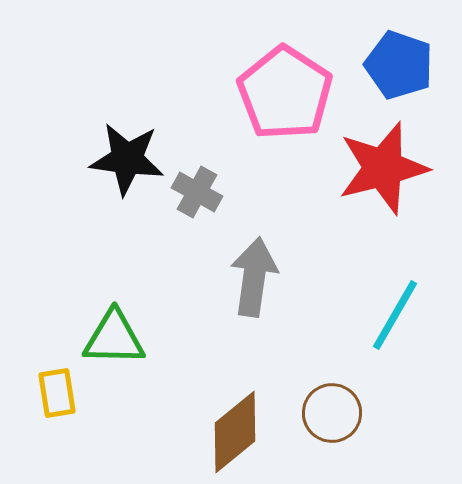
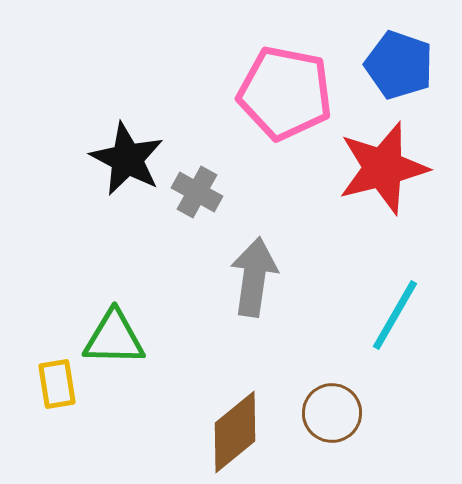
pink pentagon: rotated 22 degrees counterclockwise
black star: rotated 20 degrees clockwise
yellow rectangle: moved 9 px up
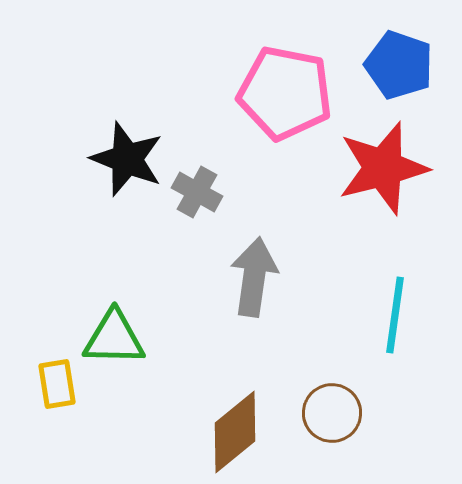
black star: rotated 6 degrees counterclockwise
cyan line: rotated 22 degrees counterclockwise
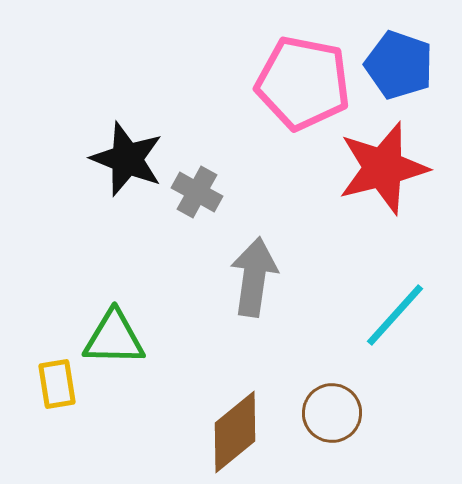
pink pentagon: moved 18 px right, 10 px up
cyan line: rotated 34 degrees clockwise
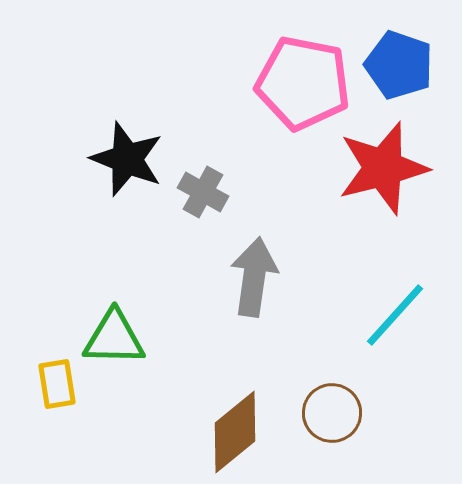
gray cross: moved 6 px right
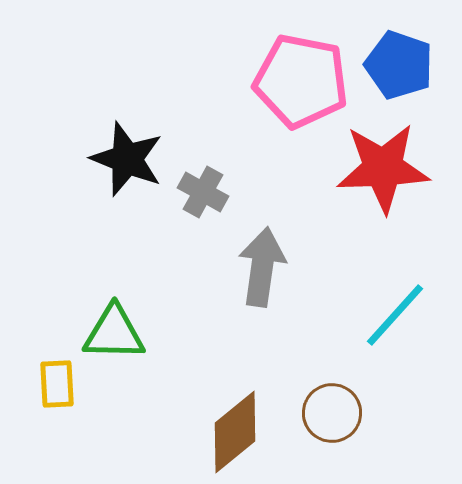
pink pentagon: moved 2 px left, 2 px up
red star: rotated 12 degrees clockwise
gray arrow: moved 8 px right, 10 px up
green triangle: moved 5 px up
yellow rectangle: rotated 6 degrees clockwise
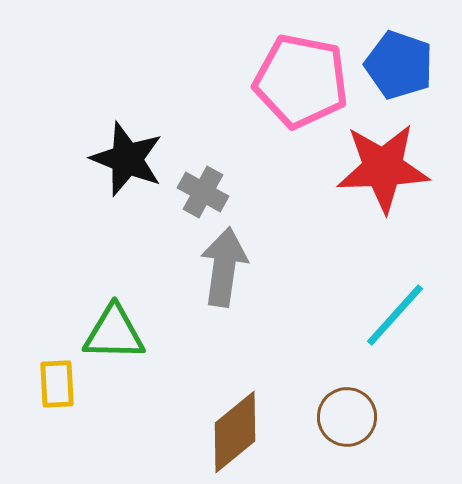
gray arrow: moved 38 px left
brown circle: moved 15 px right, 4 px down
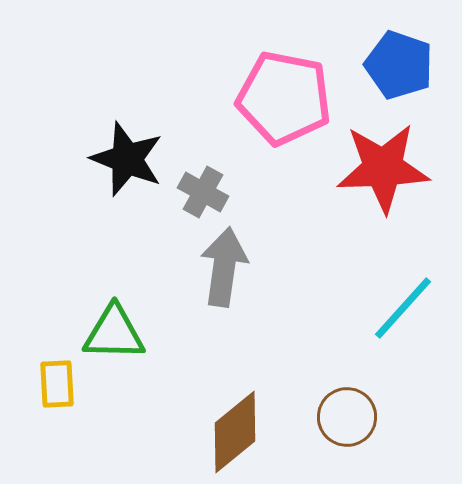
pink pentagon: moved 17 px left, 17 px down
cyan line: moved 8 px right, 7 px up
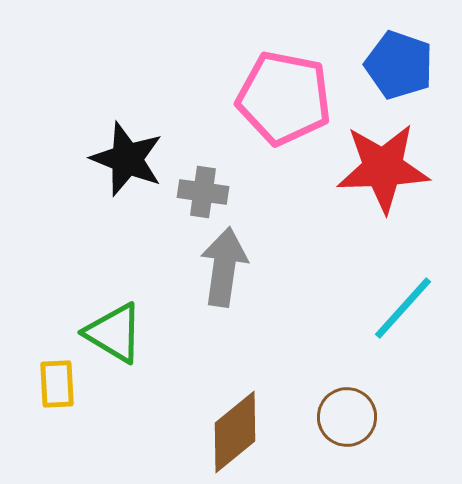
gray cross: rotated 21 degrees counterclockwise
green triangle: rotated 30 degrees clockwise
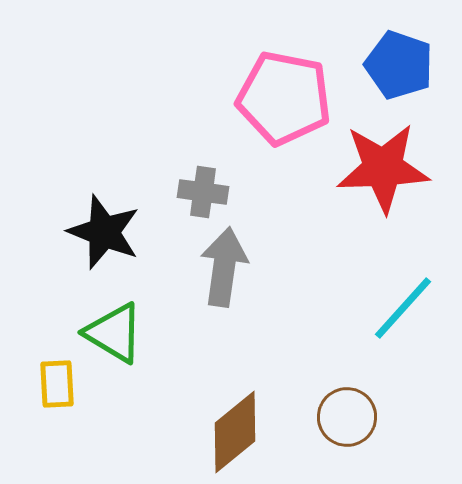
black star: moved 23 px left, 73 px down
